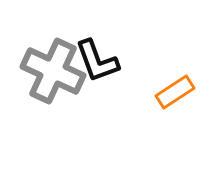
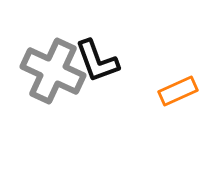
orange rectangle: moved 3 px right, 1 px up; rotated 9 degrees clockwise
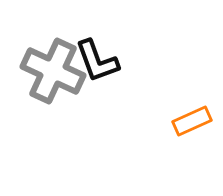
orange rectangle: moved 14 px right, 30 px down
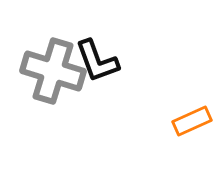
gray cross: rotated 8 degrees counterclockwise
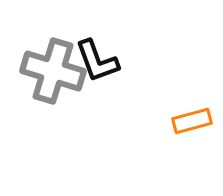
orange rectangle: rotated 9 degrees clockwise
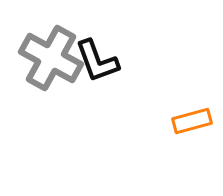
gray cross: moved 2 px left, 13 px up; rotated 12 degrees clockwise
